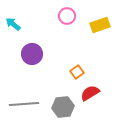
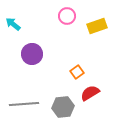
yellow rectangle: moved 3 px left, 1 px down
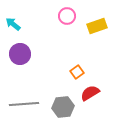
purple circle: moved 12 px left
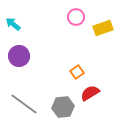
pink circle: moved 9 px right, 1 px down
yellow rectangle: moved 6 px right, 2 px down
purple circle: moved 1 px left, 2 px down
gray line: rotated 40 degrees clockwise
